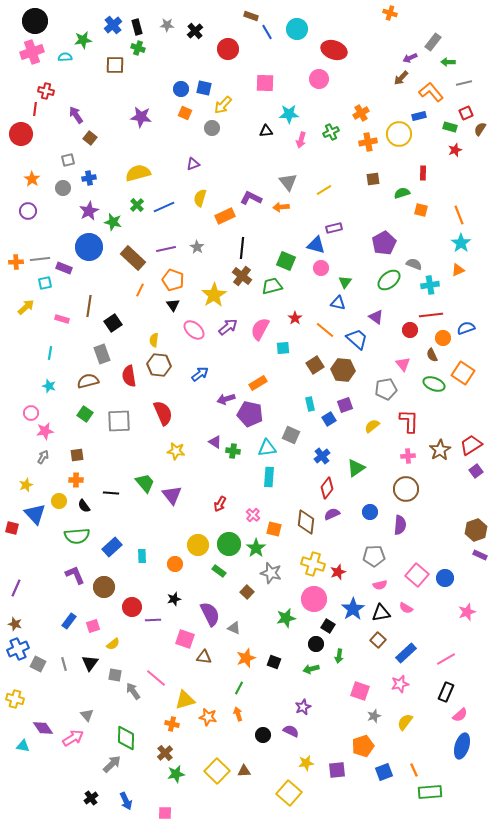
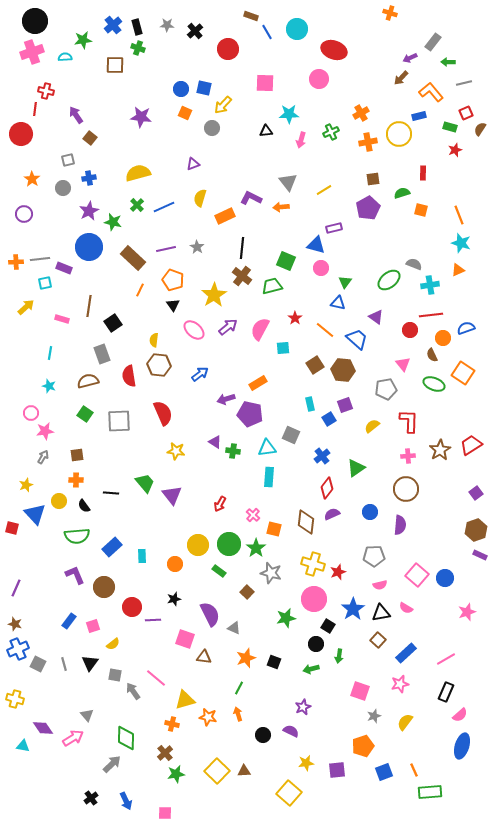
purple circle at (28, 211): moved 4 px left, 3 px down
purple pentagon at (384, 243): moved 16 px left, 35 px up
cyan star at (461, 243): rotated 18 degrees counterclockwise
purple square at (476, 471): moved 22 px down
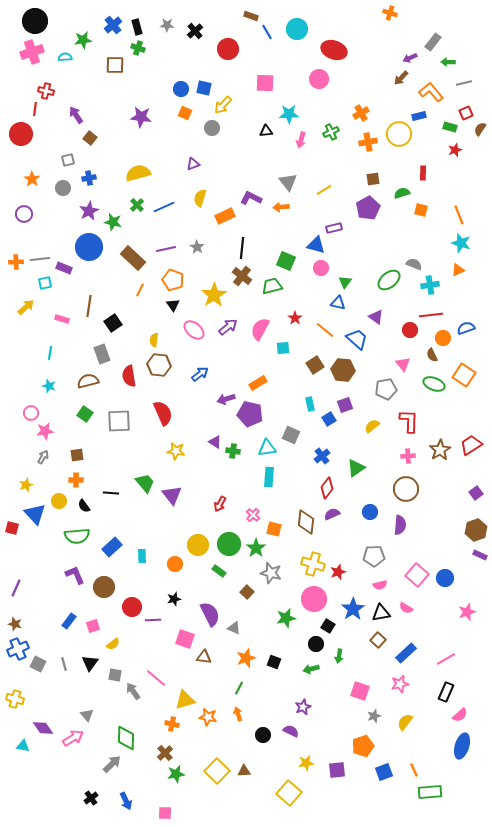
orange square at (463, 373): moved 1 px right, 2 px down
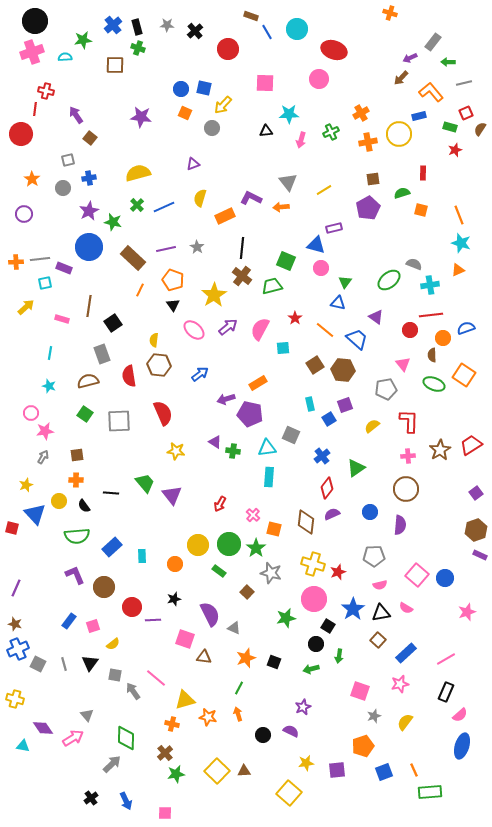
brown semicircle at (432, 355): rotated 24 degrees clockwise
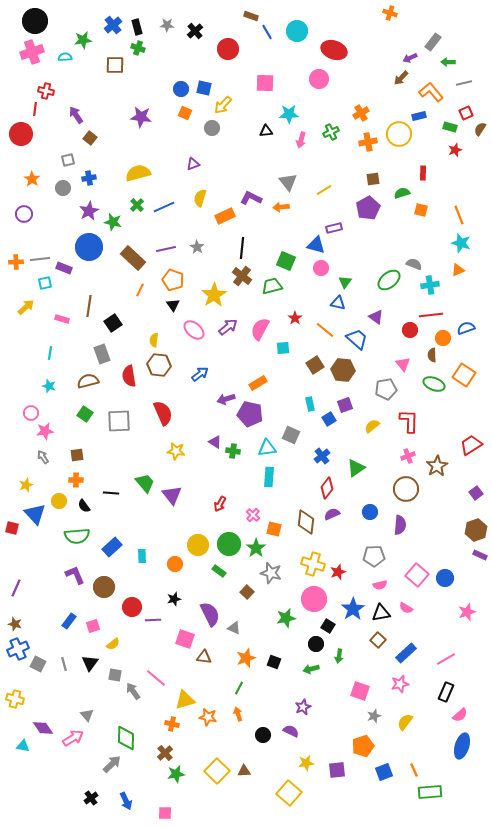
cyan circle at (297, 29): moved 2 px down
brown star at (440, 450): moved 3 px left, 16 px down
pink cross at (408, 456): rotated 16 degrees counterclockwise
gray arrow at (43, 457): rotated 64 degrees counterclockwise
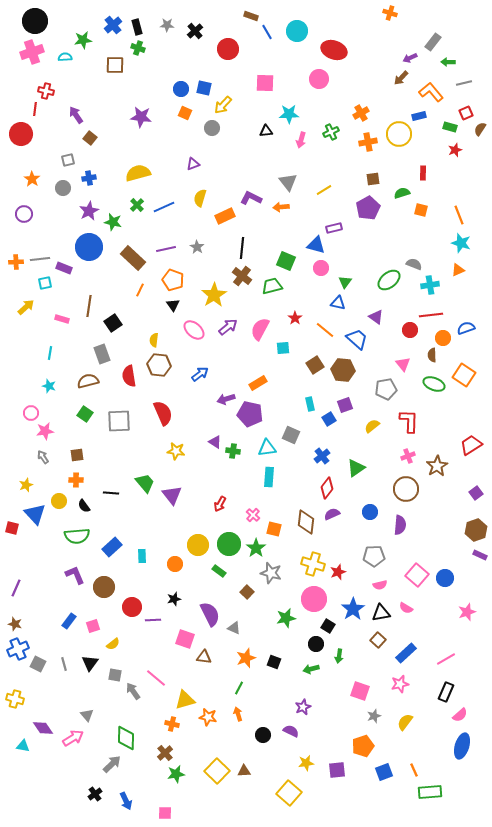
black cross at (91, 798): moved 4 px right, 4 px up
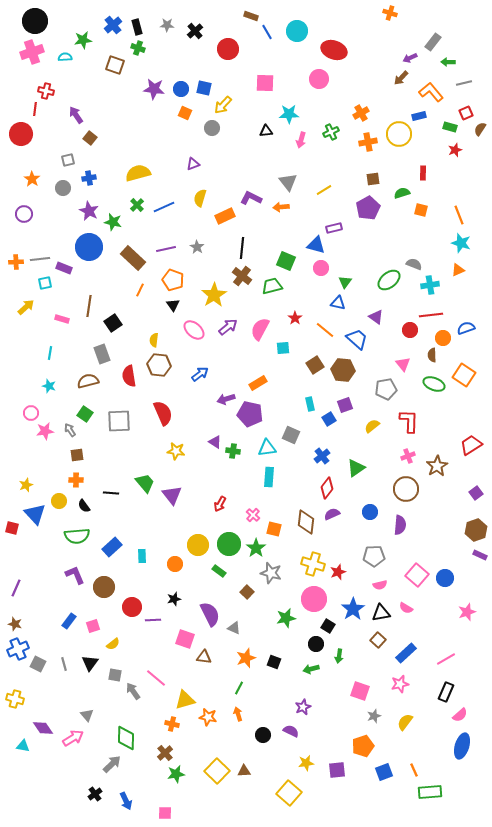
brown square at (115, 65): rotated 18 degrees clockwise
purple star at (141, 117): moved 13 px right, 28 px up
purple star at (89, 211): rotated 18 degrees counterclockwise
gray arrow at (43, 457): moved 27 px right, 27 px up
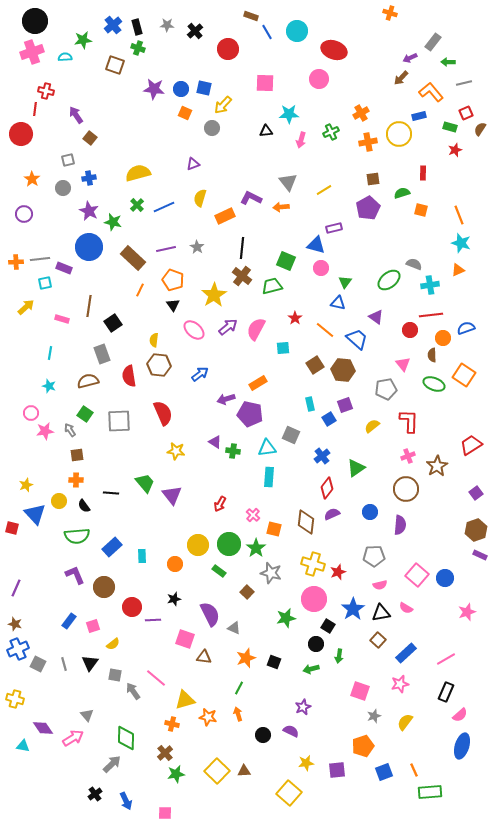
pink semicircle at (260, 329): moved 4 px left
